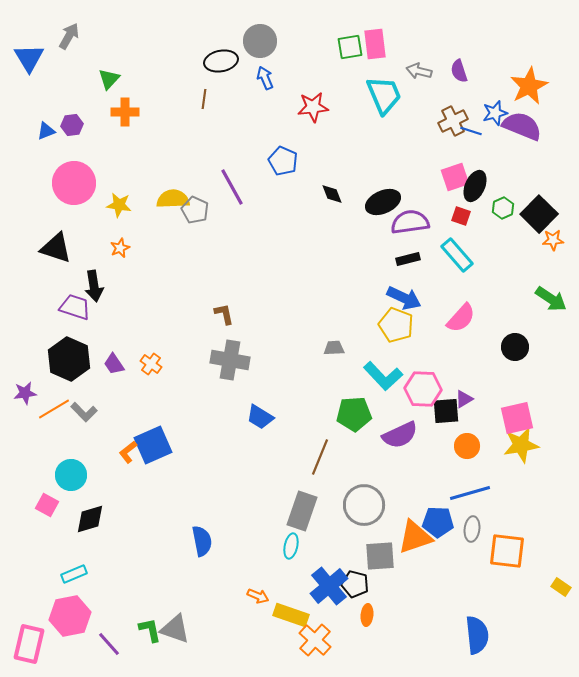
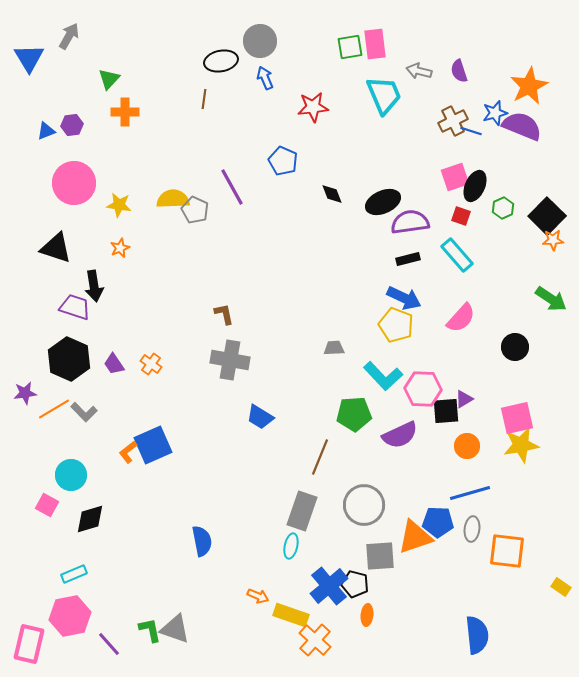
black square at (539, 214): moved 8 px right, 2 px down
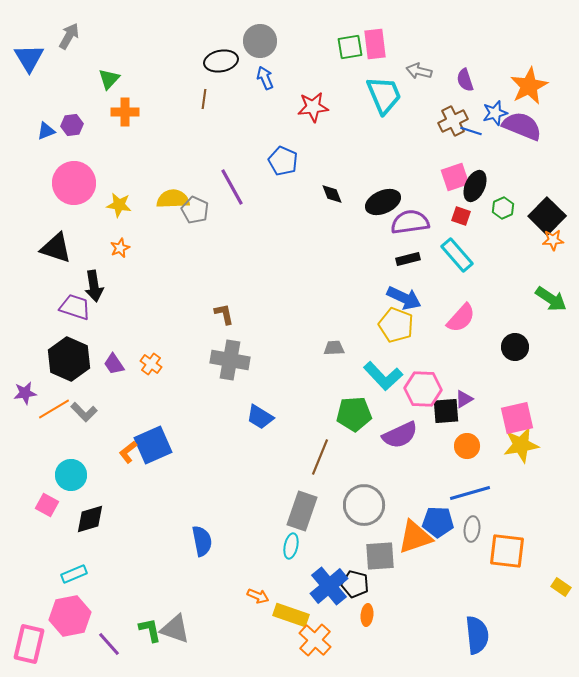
purple semicircle at (459, 71): moved 6 px right, 9 px down
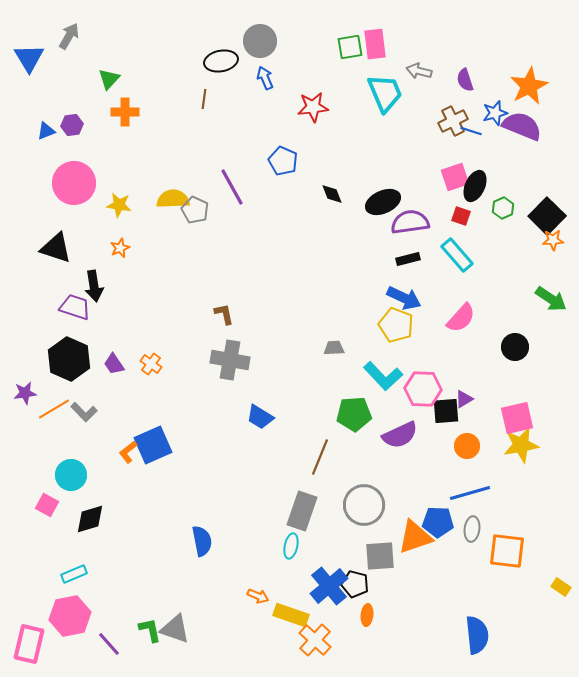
cyan trapezoid at (384, 95): moved 1 px right, 2 px up
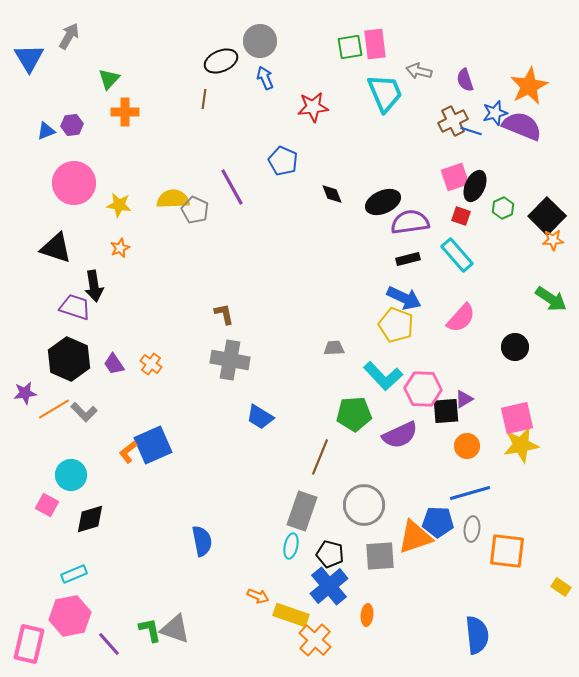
black ellipse at (221, 61): rotated 12 degrees counterclockwise
black pentagon at (355, 584): moved 25 px left, 30 px up
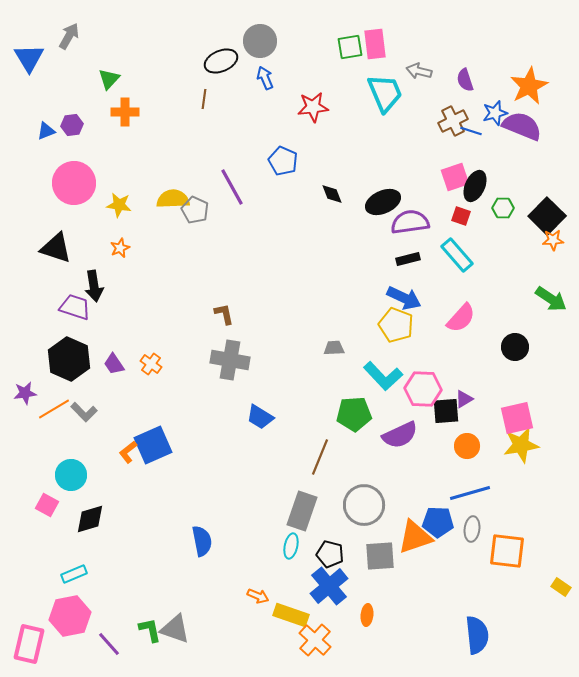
green hexagon at (503, 208): rotated 25 degrees clockwise
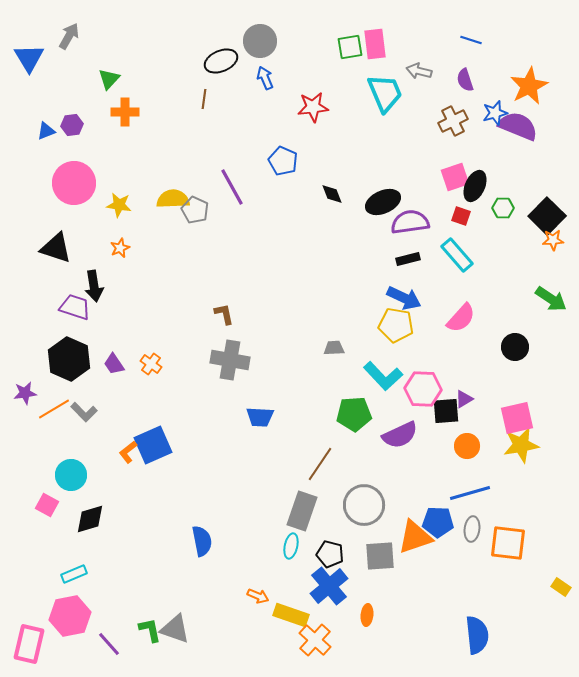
purple semicircle at (522, 126): moved 4 px left
blue line at (471, 131): moved 91 px up
yellow pentagon at (396, 325): rotated 12 degrees counterclockwise
blue trapezoid at (260, 417): rotated 28 degrees counterclockwise
brown line at (320, 457): moved 7 px down; rotated 12 degrees clockwise
orange square at (507, 551): moved 1 px right, 8 px up
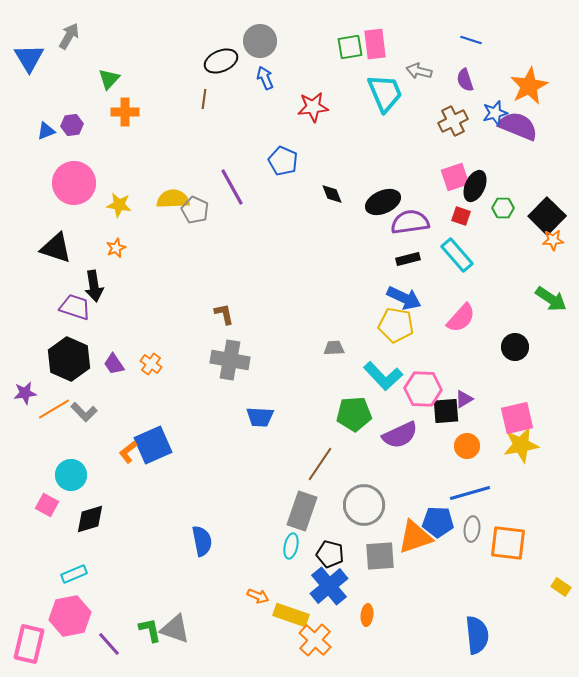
orange star at (120, 248): moved 4 px left
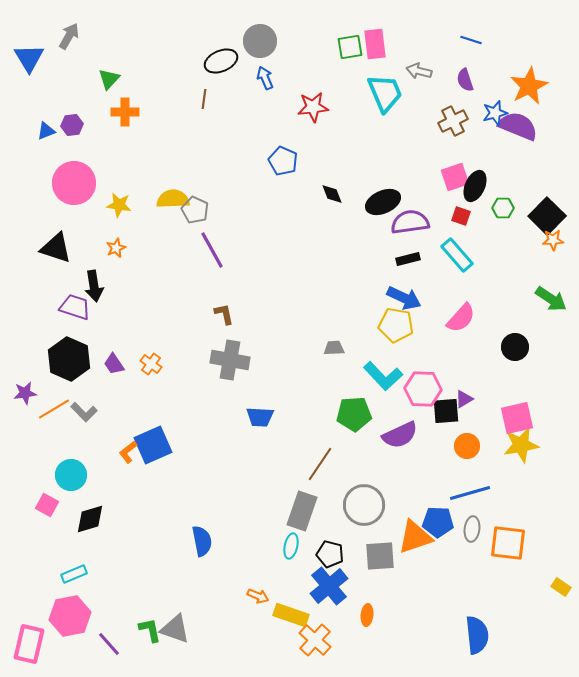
purple line at (232, 187): moved 20 px left, 63 px down
